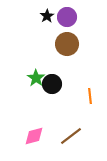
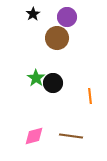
black star: moved 14 px left, 2 px up
brown circle: moved 10 px left, 6 px up
black circle: moved 1 px right, 1 px up
brown line: rotated 45 degrees clockwise
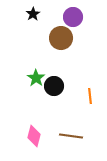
purple circle: moved 6 px right
brown circle: moved 4 px right
black circle: moved 1 px right, 3 px down
pink diamond: rotated 60 degrees counterclockwise
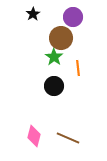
green star: moved 18 px right, 21 px up
orange line: moved 12 px left, 28 px up
brown line: moved 3 px left, 2 px down; rotated 15 degrees clockwise
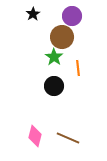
purple circle: moved 1 px left, 1 px up
brown circle: moved 1 px right, 1 px up
pink diamond: moved 1 px right
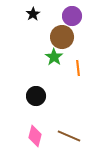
black circle: moved 18 px left, 10 px down
brown line: moved 1 px right, 2 px up
